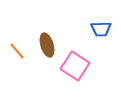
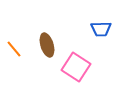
orange line: moved 3 px left, 2 px up
pink square: moved 1 px right, 1 px down
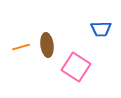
brown ellipse: rotated 10 degrees clockwise
orange line: moved 7 px right, 2 px up; rotated 66 degrees counterclockwise
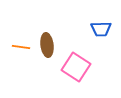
orange line: rotated 24 degrees clockwise
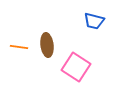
blue trapezoid: moved 7 px left, 8 px up; rotated 15 degrees clockwise
orange line: moved 2 px left
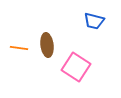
orange line: moved 1 px down
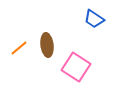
blue trapezoid: moved 2 px up; rotated 20 degrees clockwise
orange line: rotated 48 degrees counterclockwise
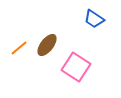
brown ellipse: rotated 45 degrees clockwise
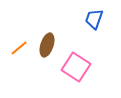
blue trapezoid: rotated 75 degrees clockwise
brown ellipse: rotated 20 degrees counterclockwise
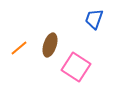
brown ellipse: moved 3 px right
